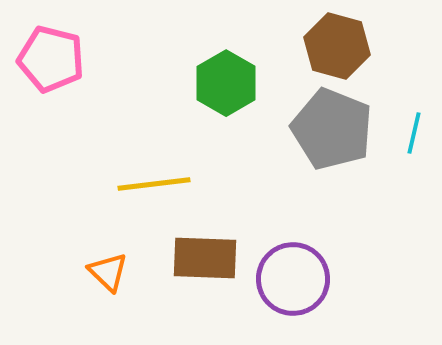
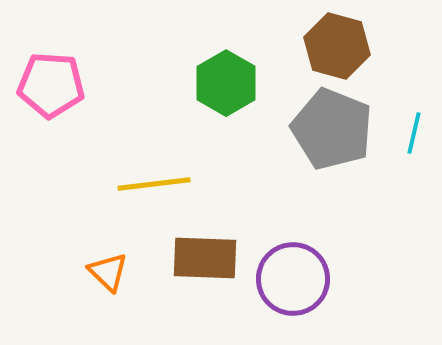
pink pentagon: moved 26 px down; rotated 10 degrees counterclockwise
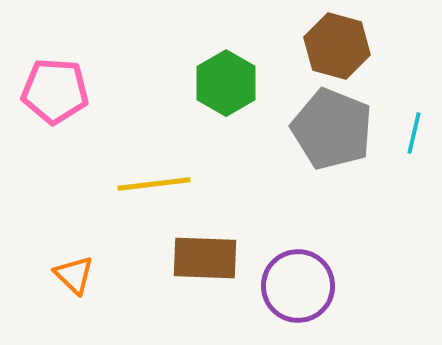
pink pentagon: moved 4 px right, 6 px down
orange triangle: moved 34 px left, 3 px down
purple circle: moved 5 px right, 7 px down
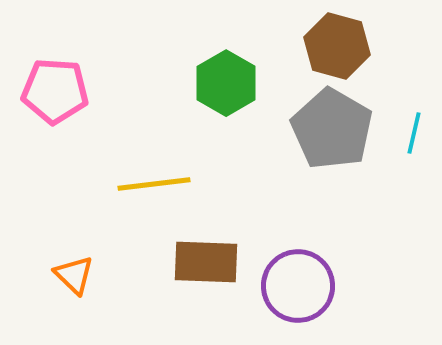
gray pentagon: rotated 8 degrees clockwise
brown rectangle: moved 1 px right, 4 px down
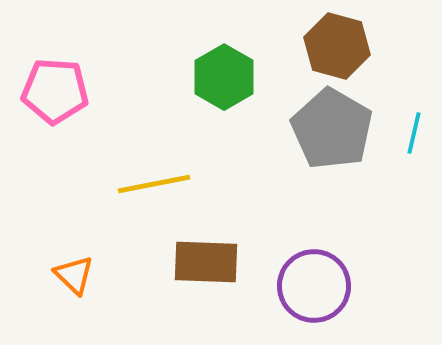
green hexagon: moved 2 px left, 6 px up
yellow line: rotated 4 degrees counterclockwise
purple circle: moved 16 px right
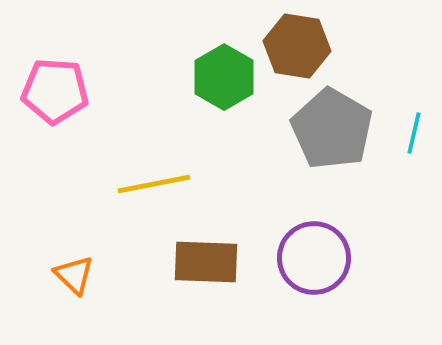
brown hexagon: moved 40 px left; rotated 6 degrees counterclockwise
purple circle: moved 28 px up
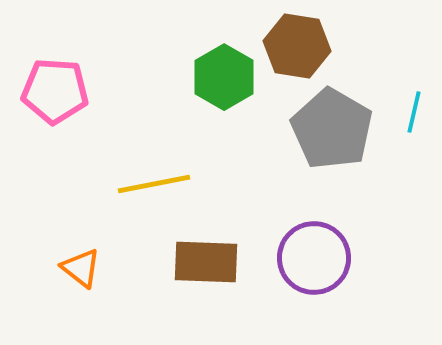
cyan line: moved 21 px up
orange triangle: moved 7 px right, 7 px up; rotated 6 degrees counterclockwise
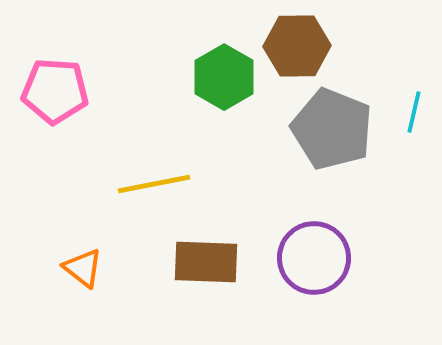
brown hexagon: rotated 10 degrees counterclockwise
gray pentagon: rotated 8 degrees counterclockwise
orange triangle: moved 2 px right
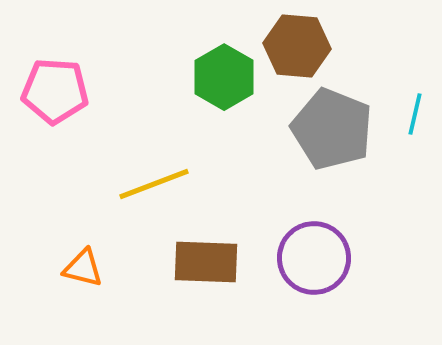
brown hexagon: rotated 6 degrees clockwise
cyan line: moved 1 px right, 2 px down
yellow line: rotated 10 degrees counterclockwise
orange triangle: rotated 24 degrees counterclockwise
